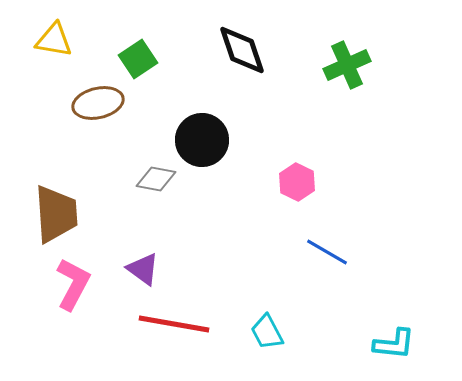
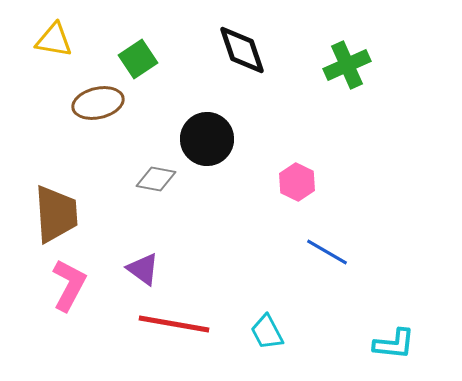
black circle: moved 5 px right, 1 px up
pink L-shape: moved 4 px left, 1 px down
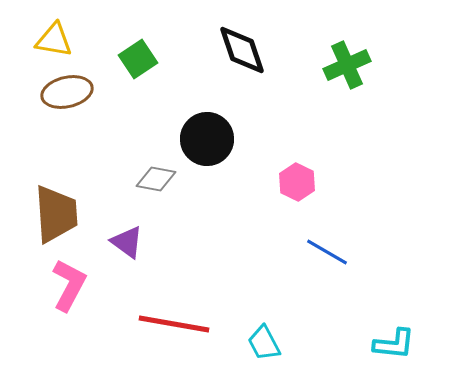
brown ellipse: moved 31 px left, 11 px up
purple triangle: moved 16 px left, 27 px up
cyan trapezoid: moved 3 px left, 11 px down
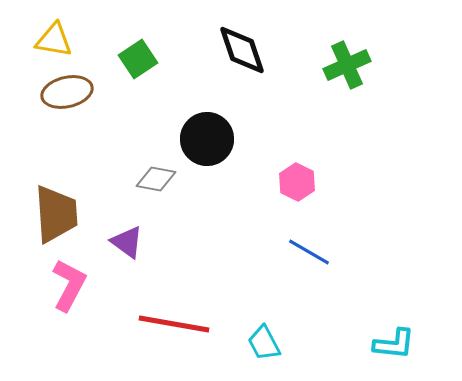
blue line: moved 18 px left
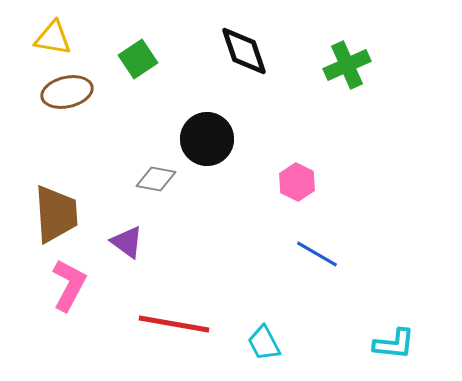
yellow triangle: moved 1 px left, 2 px up
black diamond: moved 2 px right, 1 px down
blue line: moved 8 px right, 2 px down
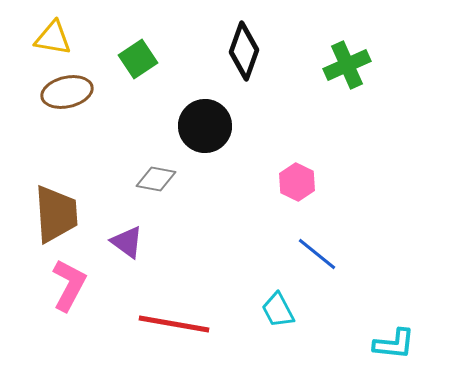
black diamond: rotated 38 degrees clockwise
black circle: moved 2 px left, 13 px up
blue line: rotated 9 degrees clockwise
cyan trapezoid: moved 14 px right, 33 px up
